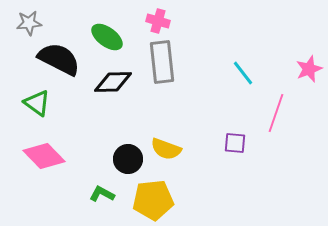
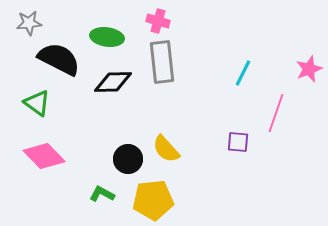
green ellipse: rotated 28 degrees counterclockwise
cyan line: rotated 64 degrees clockwise
purple square: moved 3 px right, 1 px up
yellow semicircle: rotated 28 degrees clockwise
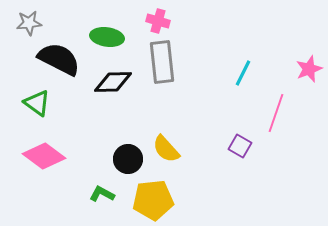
purple square: moved 2 px right, 4 px down; rotated 25 degrees clockwise
pink diamond: rotated 9 degrees counterclockwise
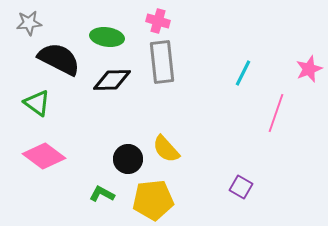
black diamond: moved 1 px left, 2 px up
purple square: moved 1 px right, 41 px down
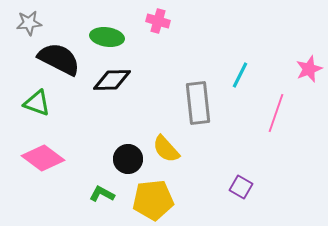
gray rectangle: moved 36 px right, 41 px down
cyan line: moved 3 px left, 2 px down
green triangle: rotated 16 degrees counterclockwise
pink diamond: moved 1 px left, 2 px down
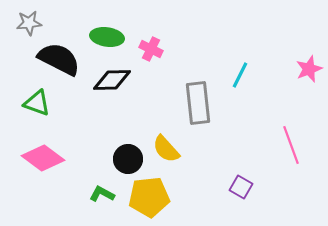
pink cross: moved 7 px left, 28 px down; rotated 10 degrees clockwise
pink line: moved 15 px right, 32 px down; rotated 39 degrees counterclockwise
yellow pentagon: moved 4 px left, 3 px up
